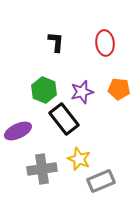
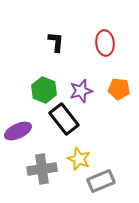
purple star: moved 1 px left, 1 px up
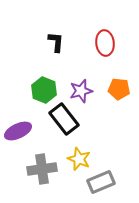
gray rectangle: moved 1 px down
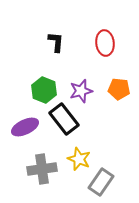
purple ellipse: moved 7 px right, 4 px up
gray rectangle: rotated 32 degrees counterclockwise
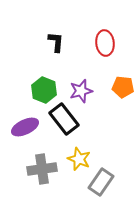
orange pentagon: moved 4 px right, 2 px up
